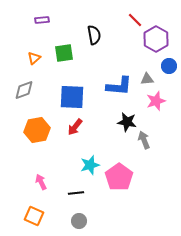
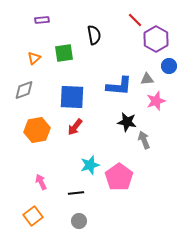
orange square: moved 1 px left; rotated 30 degrees clockwise
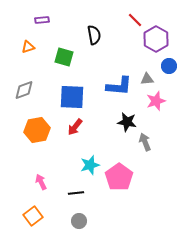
green square: moved 4 px down; rotated 24 degrees clockwise
orange triangle: moved 6 px left, 11 px up; rotated 24 degrees clockwise
gray arrow: moved 1 px right, 2 px down
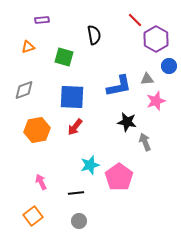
blue L-shape: rotated 16 degrees counterclockwise
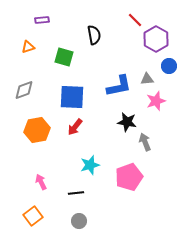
pink pentagon: moved 10 px right; rotated 16 degrees clockwise
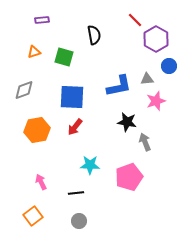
orange triangle: moved 6 px right, 5 px down
cyan star: rotated 18 degrees clockwise
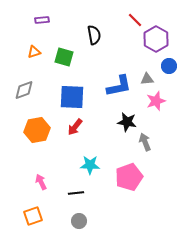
orange square: rotated 18 degrees clockwise
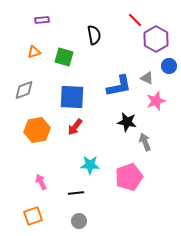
gray triangle: moved 1 px up; rotated 32 degrees clockwise
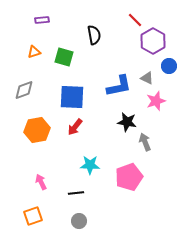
purple hexagon: moved 3 px left, 2 px down
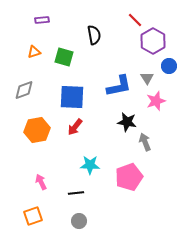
gray triangle: rotated 32 degrees clockwise
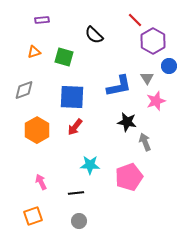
black semicircle: rotated 144 degrees clockwise
orange hexagon: rotated 20 degrees counterclockwise
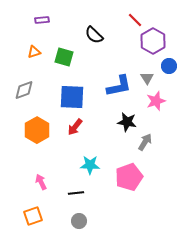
gray arrow: rotated 54 degrees clockwise
